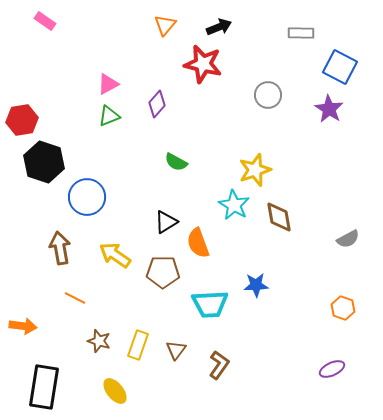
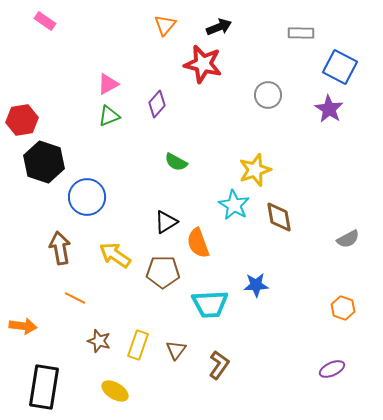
yellow ellipse: rotated 20 degrees counterclockwise
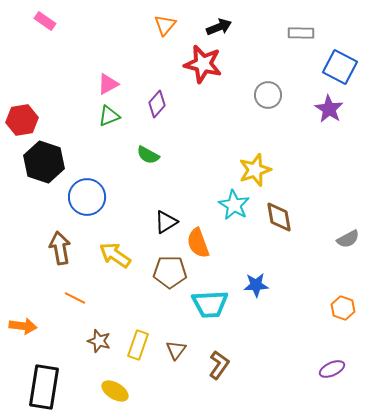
green semicircle: moved 28 px left, 7 px up
brown pentagon: moved 7 px right
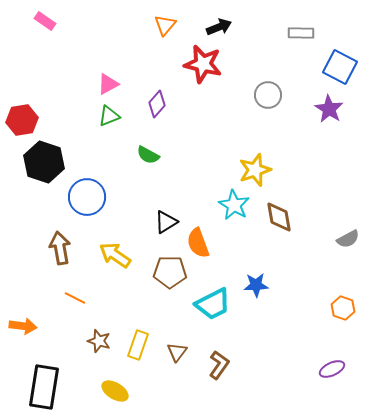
cyan trapezoid: moved 3 px right; rotated 24 degrees counterclockwise
brown triangle: moved 1 px right, 2 px down
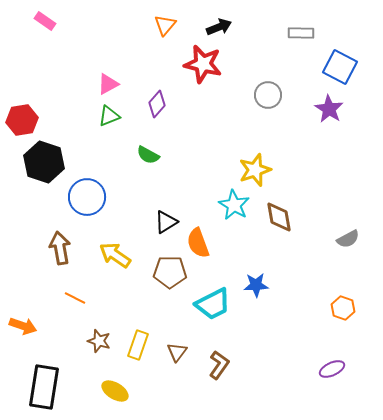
orange arrow: rotated 12 degrees clockwise
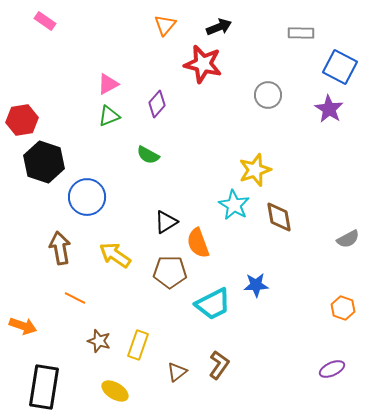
brown triangle: moved 20 px down; rotated 15 degrees clockwise
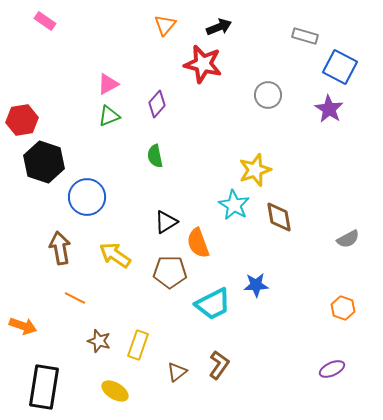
gray rectangle: moved 4 px right, 3 px down; rotated 15 degrees clockwise
green semicircle: moved 7 px right, 1 px down; rotated 50 degrees clockwise
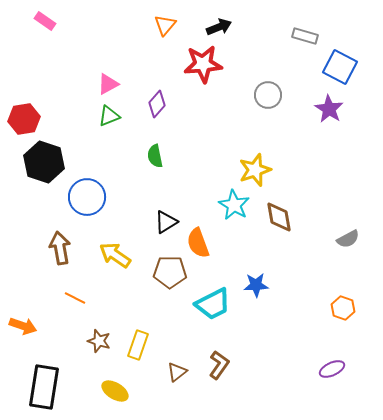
red star: rotated 18 degrees counterclockwise
red hexagon: moved 2 px right, 1 px up
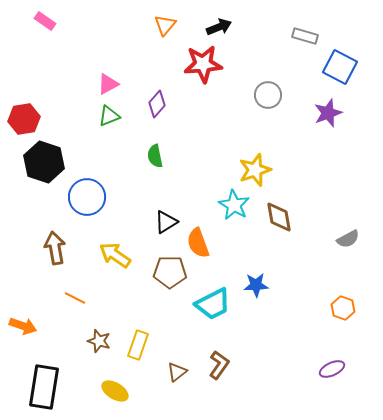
purple star: moved 1 px left, 4 px down; rotated 20 degrees clockwise
brown arrow: moved 5 px left
